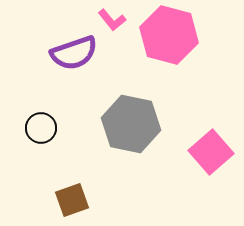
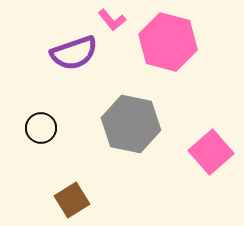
pink hexagon: moved 1 px left, 7 px down
brown square: rotated 12 degrees counterclockwise
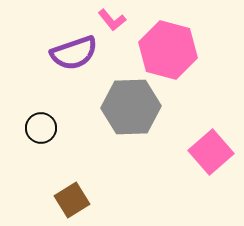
pink hexagon: moved 8 px down
gray hexagon: moved 17 px up; rotated 14 degrees counterclockwise
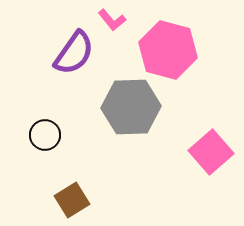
purple semicircle: rotated 36 degrees counterclockwise
black circle: moved 4 px right, 7 px down
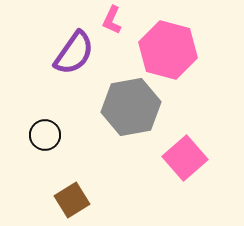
pink L-shape: rotated 64 degrees clockwise
gray hexagon: rotated 8 degrees counterclockwise
pink square: moved 26 px left, 6 px down
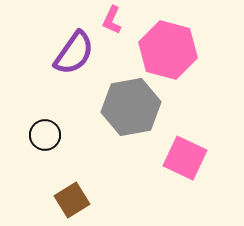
pink square: rotated 24 degrees counterclockwise
